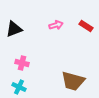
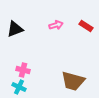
black triangle: moved 1 px right
pink cross: moved 1 px right, 7 px down
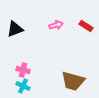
cyan cross: moved 4 px right, 1 px up
